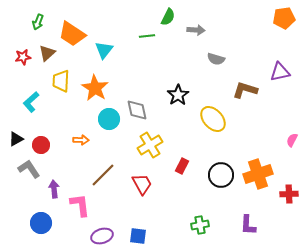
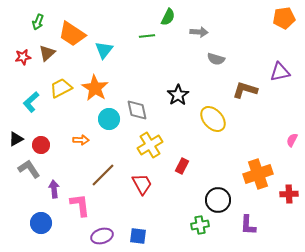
gray arrow: moved 3 px right, 2 px down
yellow trapezoid: moved 7 px down; rotated 60 degrees clockwise
black circle: moved 3 px left, 25 px down
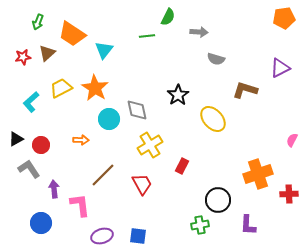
purple triangle: moved 4 px up; rotated 15 degrees counterclockwise
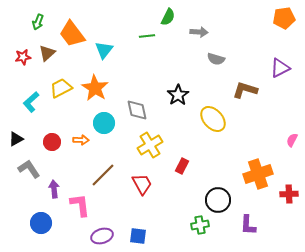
orange trapezoid: rotated 20 degrees clockwise
cyan circle: moved 5 px left, 4 px down
red circle: moved 11 px right, 3 px up
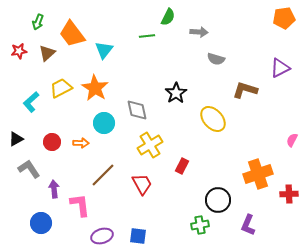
red star: moved 4 px left, 6 px up
black star: moved 2 px left, 2 px up
orange arrow: moved 3 px down
purple L-shape: rotated 20 degrees clockwise
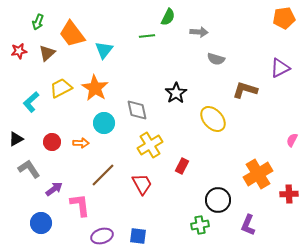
orange cross: rotated 12 degrees counterclockwise
purple arrow: rotated 60 degrees clockwise
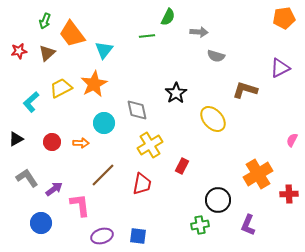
green arrow: moved 7 px right, 1 px up
gray semicircle: moved 3 px up
orange star: moved 1 px left, 4 px up; rotated 12 degrees clockwise
gray L-shape: moved 2 px left, 9 px down
red trapezoid: rotated 40 degrees clockwise
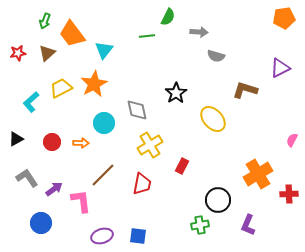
red star: moved 1 px left, 2 px down
pink L-shape: moved 1 px right, 4 px up
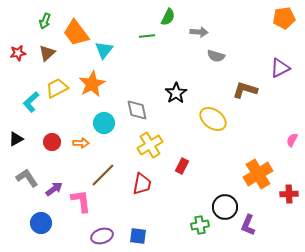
orange trapezoid: moved 4 px right, 1 px up
orange star: moved 2 px left
yellow trapezoid: moved 4 px left
yellow ellipse: rotated 12 degrees counterclockwise
black circle: moved 7 px right, 7 px down
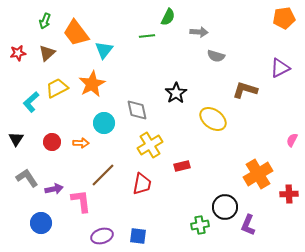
black triangle: rotated 28 degrees counterclockwise
red rectangle: rotated 49 degrees clockwise
purple arrow: rotated 24 degrees clockwise
